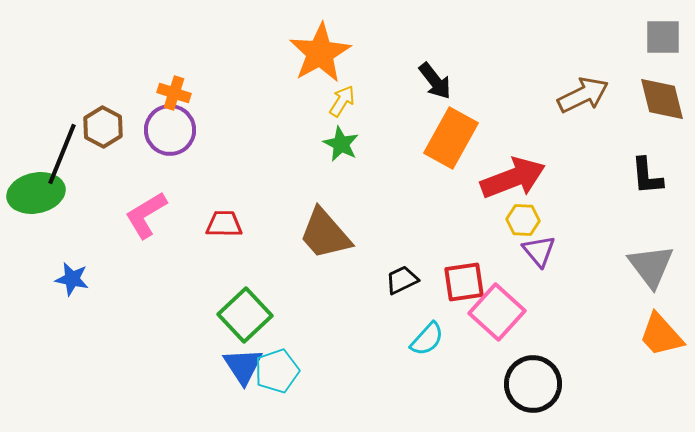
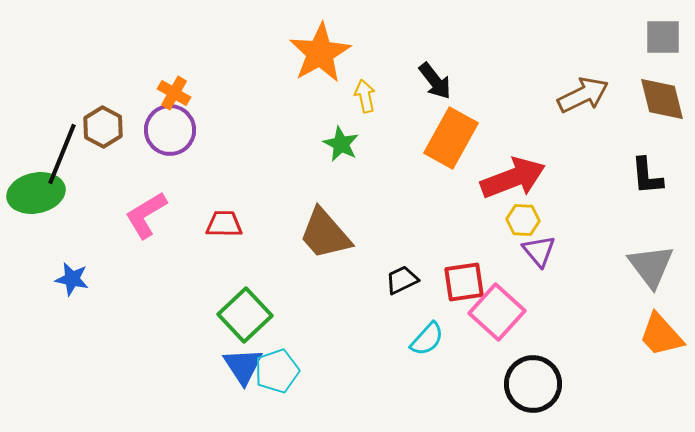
orange cross: rotated 12 degrees clockwise
yellow arrow: moved 23 px right, 5 px up; rotated 44 degrees counterclockwise
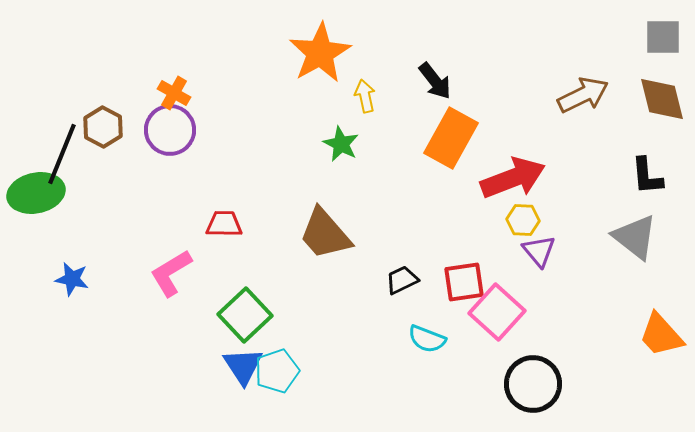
pink L-shape: moved 25 px right, 58 px down
gray triangle: moved 16 px left, 29 px up; rotated 15 degrees counterclockwise
cyan semicircle: rotated 69 degrees clockwise
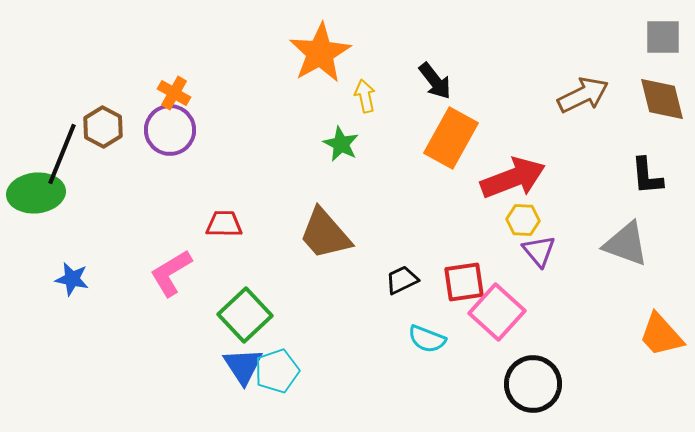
green ellipse: rotated 6 degrees clockwise
gray triangle: moved 9 px left, 7 px down; rotated 18 degrees counterclockwise
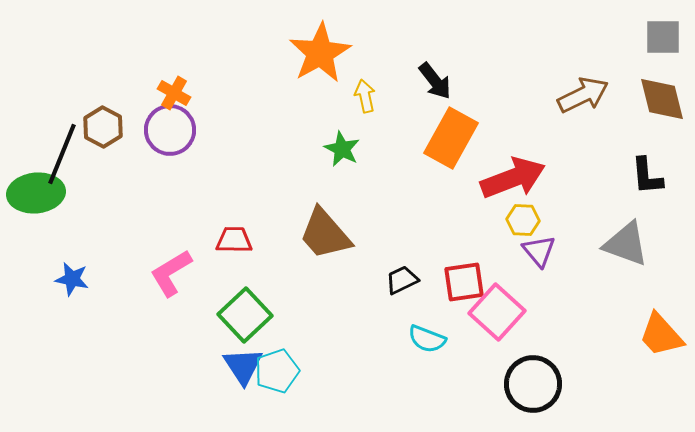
green star: moved 1 px right, 5 px down
red trapezoid: moved 10 px right, 16 px down
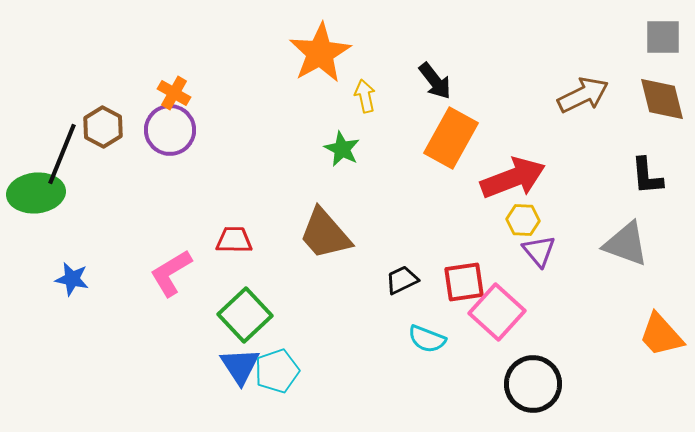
blue triangle: moved 3 px left
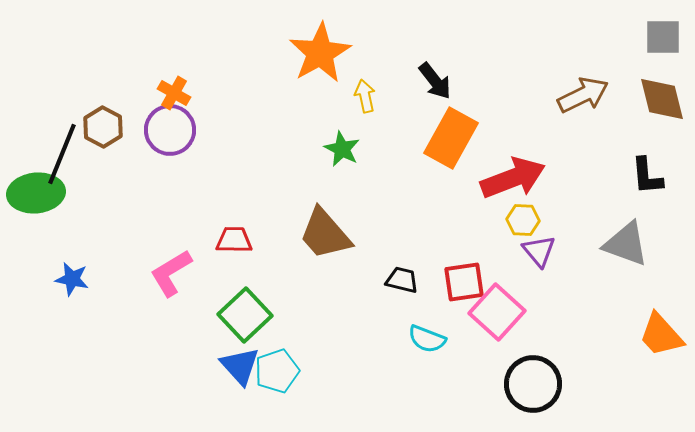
black trapezoid: rotated 40 degrees clockwise
blue triangle: rotated 9 degrees counterclockwise
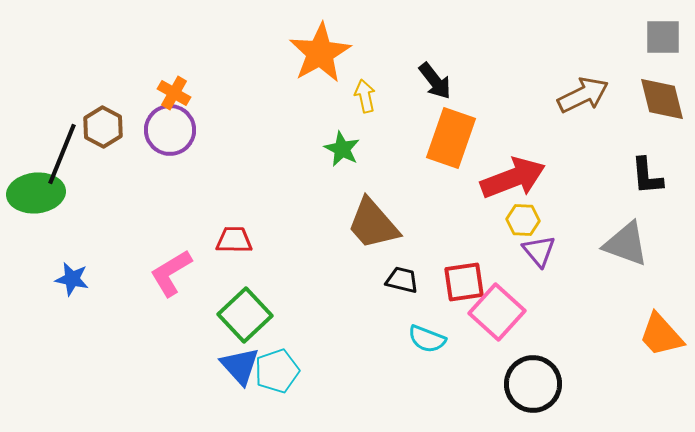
orange rectangle: rotated 10 degrees counterclockwise
brown trapezoid: moved 48 px right, 10 px up
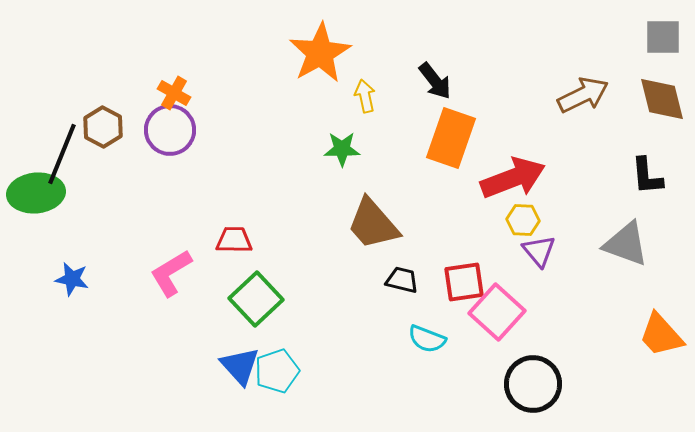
green star: rotated 27 degrees counterclockwise
green square: moved 11 px right, 16 px up
